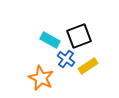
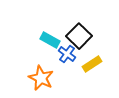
black square: rotated 25 degrees counterclockwise
blue cross: moved 1 px right, 5 px up
yellow rectangle: moved 4 px right, 2 px up
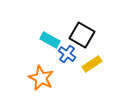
black square: moved 3 px right, 1 px up; rotated 15 degrees counterclockwise
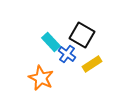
cyan rectangle: moved 1 px right, 2 px down; rotated 18 degrees clockwise
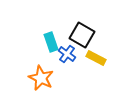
cyan rectangle: rotated 24 degrees clockwise
yellow rectangle: moved 4 px right, 6 px up; rotated 60 degrees clockwise
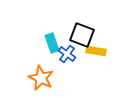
black square: rotated 10 degrees counterclockwise
cyan rectangle: moved 1 px right, 1 px down
yellow rectangle: moved 7 px up; rotated 18 degrees counterclockwise
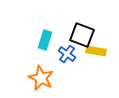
cyan rectangle: moved 7 px left, 3 px up; rotated 36 degrees clockwise
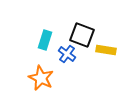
yellow rectangle: moved 10 px right, 1 px up
